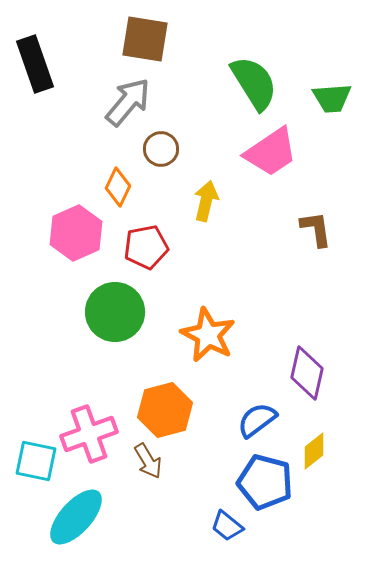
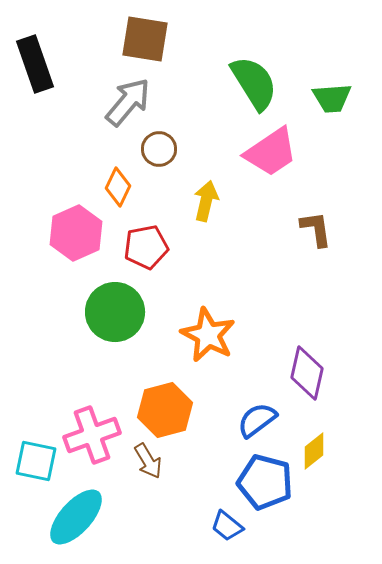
brown circle: moved 2 px left
pink cross: moved 3 px right, 1 px down
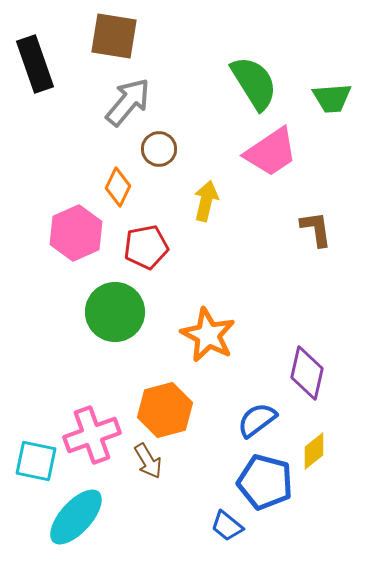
brown square: moved 31 px left, 3 px up
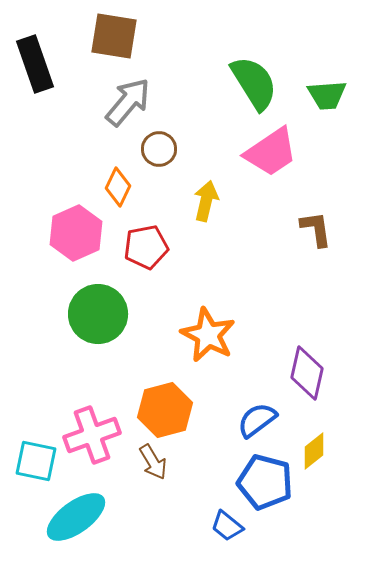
green trapezoid: moved 5 px left, 3 px up
green circle: moved 17 px left, 2 px down
brown arrow: moved 5 px right, 1 px down
cyan ellipse: rotated 12 degrees clockwise
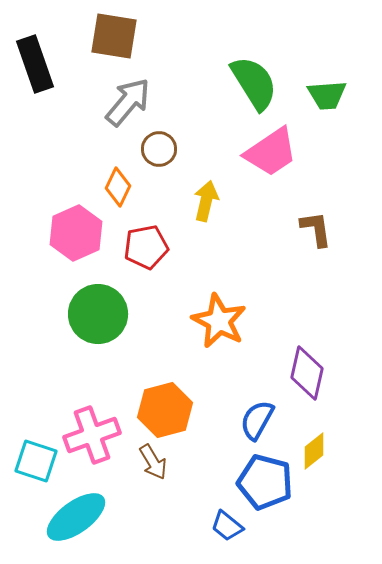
orange star: moved 11 px right, 14 px up
blue semicircle: rotated 24 degrees counterclockwise
cyan square: rotated 6 degrees clockwise
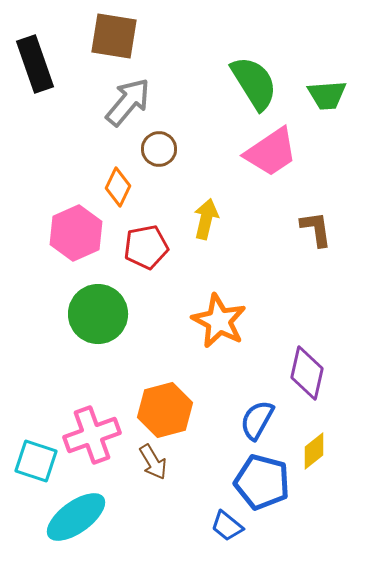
yellow arrow: moved 18 px down
blue pentagon: moved 3 px left
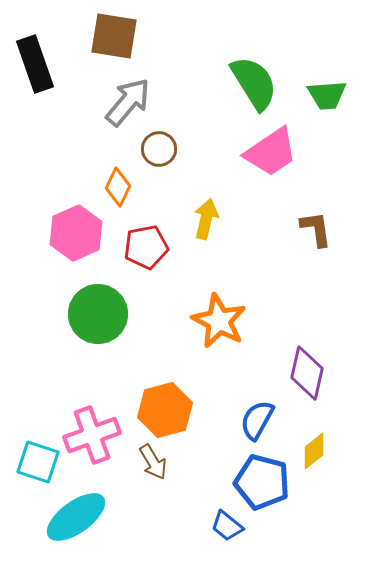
cyan square: moved 2 px right, 1 px down
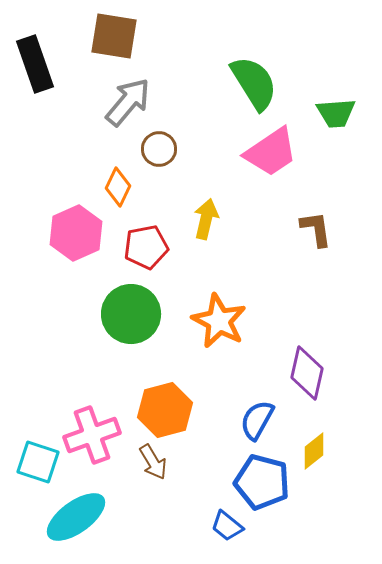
green trapezoid: moved 9 px right, 18 px down
green circle: moved 33 px right
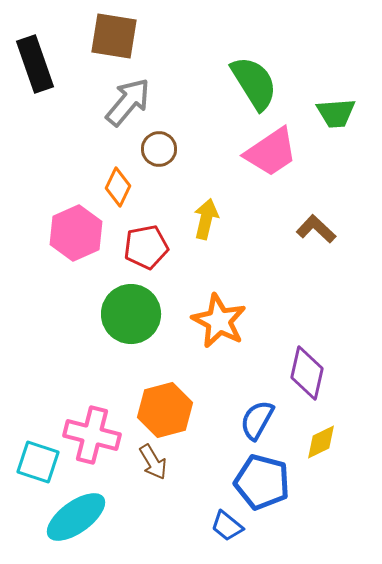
brown L-shape: rotated 39 degrees counterclockwise
pink cross: rotated 34 degrees clockwise
yellow diamond: moved 7 px right, 9 px up; rotated 12 degrees clockwise
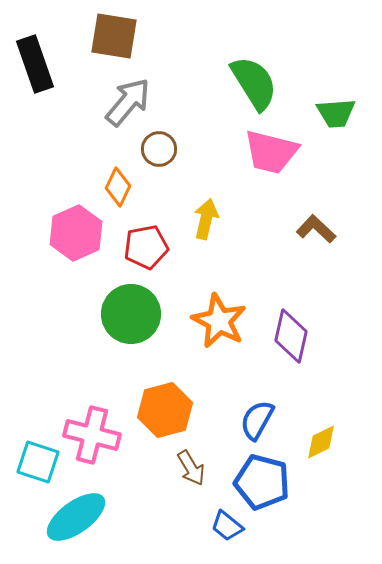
pink trapezoid: rotated 48 degrees clockwise
purple diamond: moved 16 px left, 37 px up
brown arrow: moved 38 px right, 6 px down
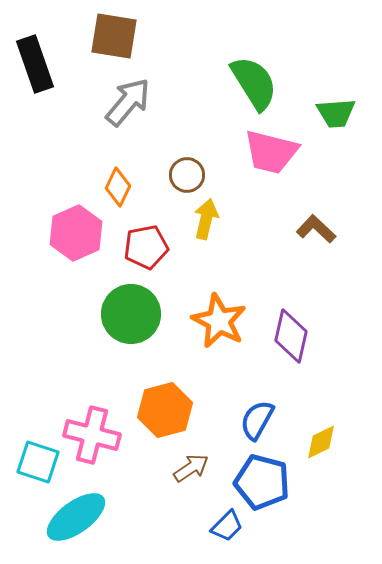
brown circle: moved 28 px right, 26 px down
brown arrow: rotated 93 degrees counterclockwise
blue trapezoid: rotated 84 degrees counterclockwise
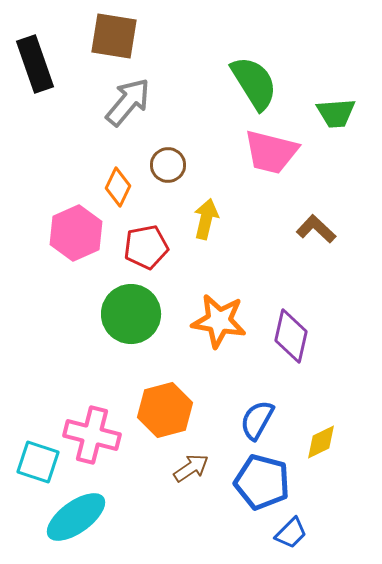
brown circle: moved 19 px left, 10 px up
orange star: rotated 18 degrees counterclockwise
blue trapezoid: moved 64 px right, 7 px down
